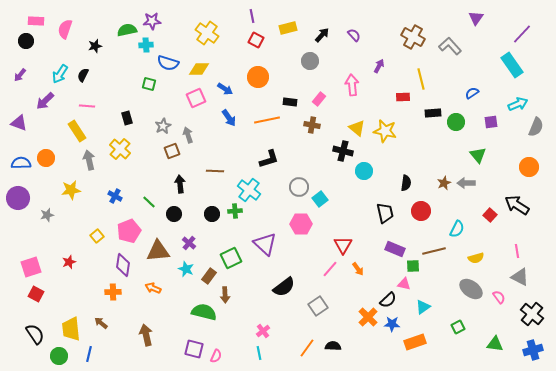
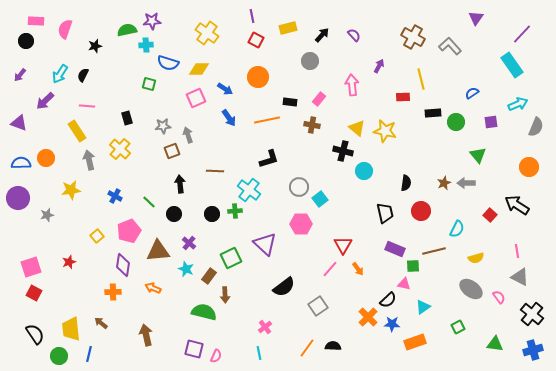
gray star at (163, 126): rotated 21 degrees clockwise
red square at (36, 294): moved 2 px left, 1 px up
pink cross at (263, 331): moved 2 px right, 4 px up
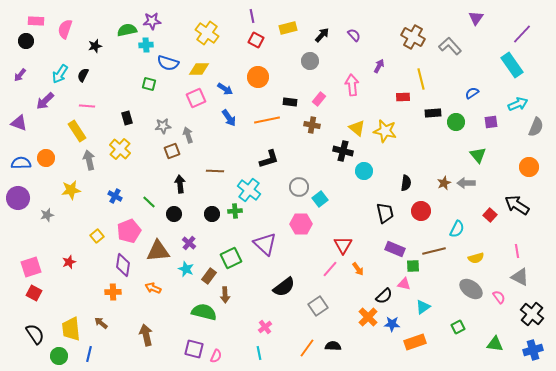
black semicircle at (388, 300): moved 4 px left, 4 px up
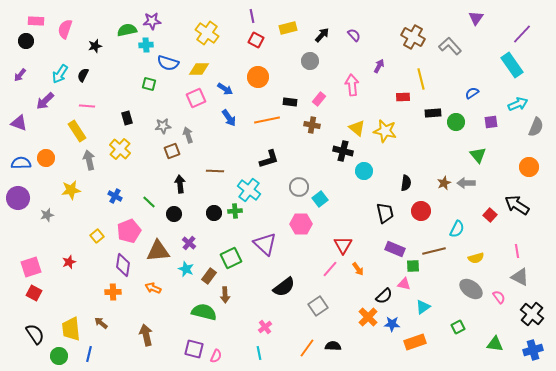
black circle at (212, 214): moved 2 px right, 1 px up
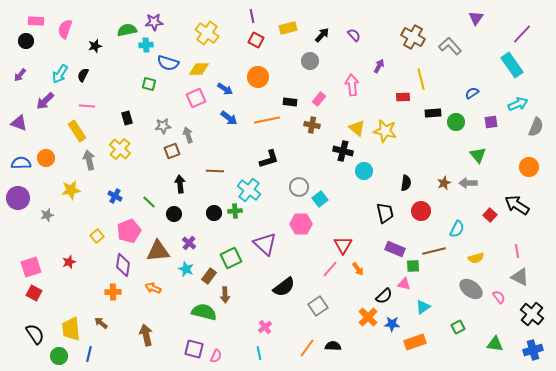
purple star at (152, 21): moved 2 px right, 1 px down
blue arrow at (229, 118): rotated 18 degrees counterclockwise
gray arrow at (466, 183): moved 2 px right
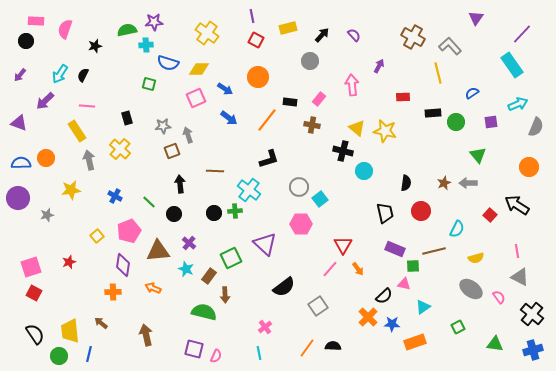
yellow line at (421, 79): moved 17 px right, 6 px up
orange line at (267, 120): rotated 40 degrees counterclockwise
yellow trapezoid at (71, 329): moved 1 px left, 2 px down
